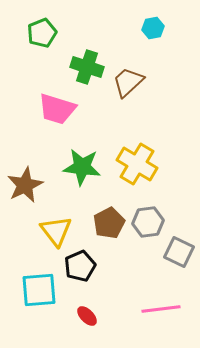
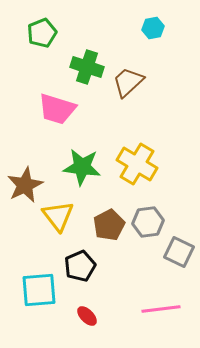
brown pentagon: moved 2 px down
yellow triangle: moved 2 px right, 15 px up
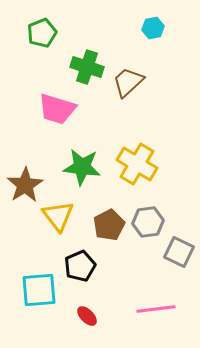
brown star: rotated 6 degrees counterclockwise
pink line: moved 5 px left
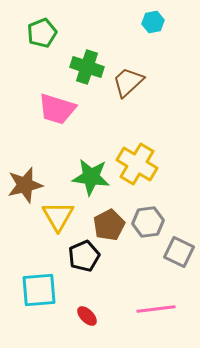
cyan hexagon: moved 6 px up
green star: moved 9 px right, 10 px down
brown star: rotated 18 degrees clockwise
yellow triangle: rotated 8 degrees clockwise
black pentagon: moved 4 px right, 10 px up
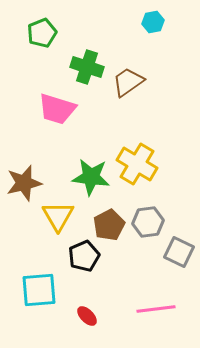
brown trapezoid: rotated 8 degrees clockwise
brown star: moved 1 px left, 2 px up
